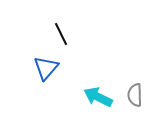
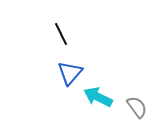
blue triangle: moved 24 px right, 5 px down
gray semicircle: moved 2 px right, 12 px down; rotated 145 degrees clockwise
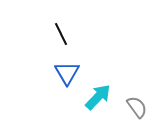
blue triangle: moved 3 px left; rotated 12 degrees counterclockwise
cyan arrow: rotated 108 degrees clockwise
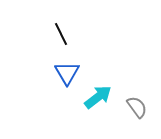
cyan arrow: rotated 8 degrees clockwise
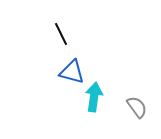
blue triangle: moved 5 px right, 1 px up; rotated 44 degrees counterclockwise
cyan arrow: moved 4 px left; rotated 44 degrees counterclockwise
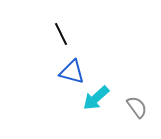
cyan arrow: moved 2 px right, 1 px down; rotated 140 degrees counterclockwise
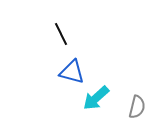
gray semicircle: rotated 50 degrees clockwise
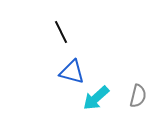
black line: moved 2 px up
gray semicircle: moved 1 px right, 11 px up
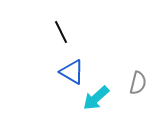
blue triangle: rotated 16 degrees clockwise
gray semicircle: moved 13 px up
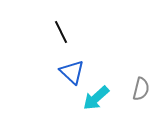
blue triangle: rotated 12 degrees clockwise
gray semicircle: moved 3 px right, 6 px down
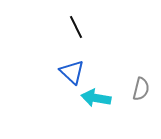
black line: moved 15 px right, 5 px up
cyan arrow: rotated 52 degrees clockwise
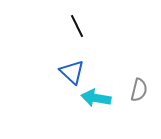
black line: moved 1 px right, 1 px up
gray semicircle: moved 2 px left, 1 px down
